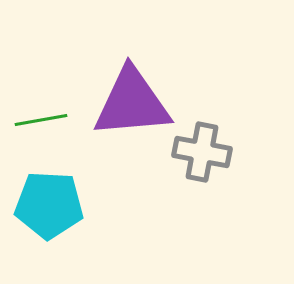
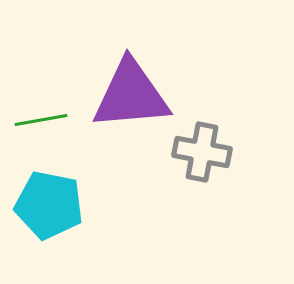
purple triangle: moved 1 px left, 8 px up
cyan pentagon: rotated 8 degrees clockwise
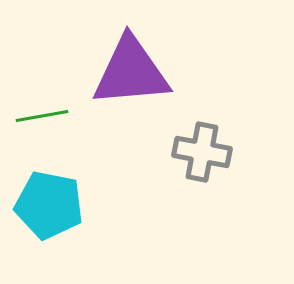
purple triangle: moved 23 px up
green line: moved 1 px right, 4 px up
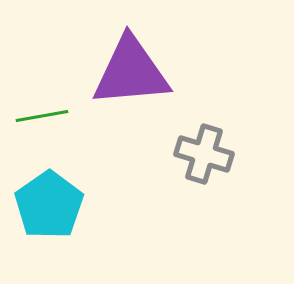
gray cross: moved 2 px right, 2 px down; rotated 6 degrees clockwise
cyan pentagon: rotated 26 degrees clockwise
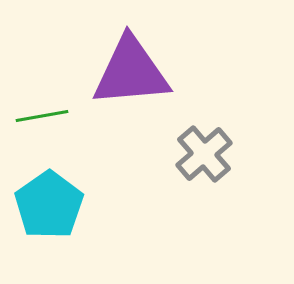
gray cross: rotated 32 degrees clockwise
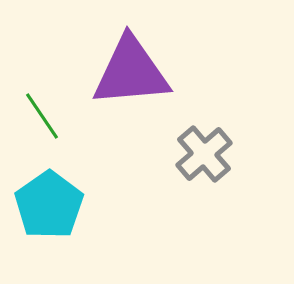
green line: rotated 66 degrees clockwise
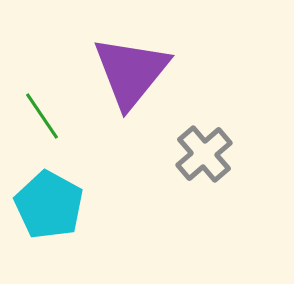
purple triangle: rotated 46 degrees counterclockwise
cyan pentagon: rotated 8 degrees counterclockwise
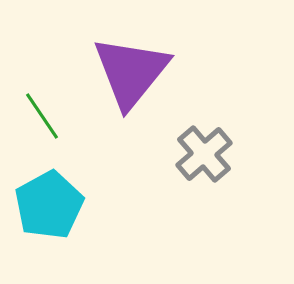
cyan pentagon: rotated 14 degrees clockwise
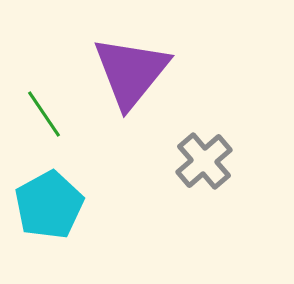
green line: moved 2 px right, 2 px up
gray cross: moved 7 px down
